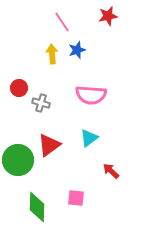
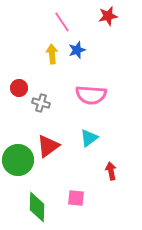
red triangle: moved 1 px left, 1 px down
red arrow: rotated 36 degrees clockwise
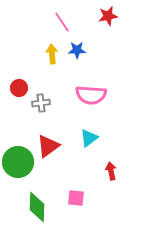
blue star: rotated 18 degrees clockwise
gray cross: rotated 24 degrees counterclockwise
green circle: moved 2 px down
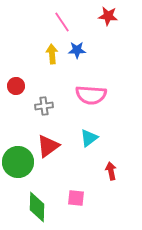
red star: rotated 18 degrees clockwise
red circle: moved 3 px left, 2 px up
gray cross: moved 3 px right, 3 px down
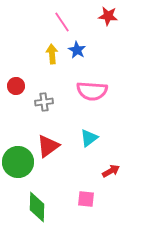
blue star: rotated 30 degrees clockwise
pink semicircle: moved 1 px right, 4 px up
gray cross: moved 4 px up
red arrow: rotated 72 degrees clockwise
pink square: moved 10 px right, 1 px down
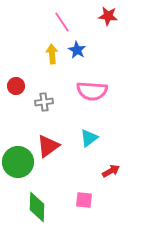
pink square: moved 2 px left, 1 px down
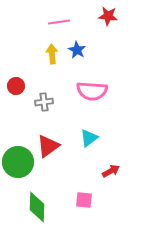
pink line: moved 3 px left; rotated 65 degrees counterclockwise
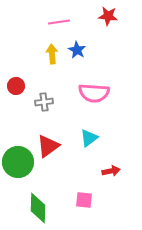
pink semicircle: moved 2 px right, 2 px down
red arrow: rotated 18 degrees clockwise
green diamond: moved 1 px right, 1 px down
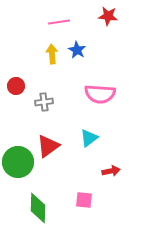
pink semicircle: moved 6 px right, 1 px down
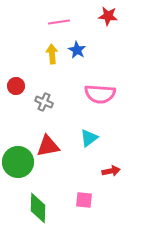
gray cross: rotated 30 degrees clockwise
red triangle: rotated 25 degrees clockwise
